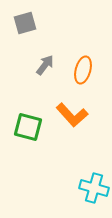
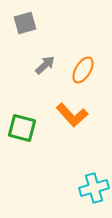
gray arrow: rotated 10 degrees clockwise
orange ellipse: rotated 16 degrees clockwise
green square: moved 6 px left, 1 px down
cyan cross: rotated 32 degrees counterclockwise
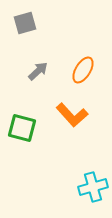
gray arrow: moved 7 px left, 6 px down
cyan cross: moved 1 px left, 1 px up
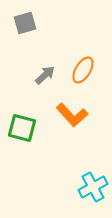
gray arrow: moved 7 px right, 4 px down
cyan cross: rotated 12 degrees counterclockwise
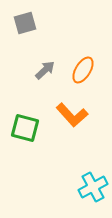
gray arrow: moved 5 px up
green square: moved 3 px right
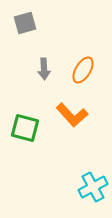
gray arrow: moved 1 px left, 1 px up; rotated 130 degrees clockwise
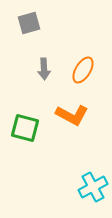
gray square: moved 4 px right
orange L-shape: rotated 20 degrees counterclockwise
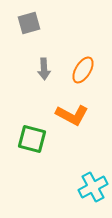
green square: moved 7 px right, 11 px down
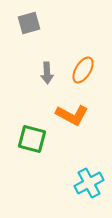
gray arrow: moved 3 px right, 4 px down
cyan cross: moved 4 px left, 4 px up
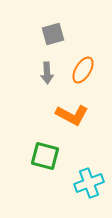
gray square: moved 24 px right, 11 px down
green square: moved 13 px right, 17 px down
cyan cross: rotated 8 degrees clockwise
